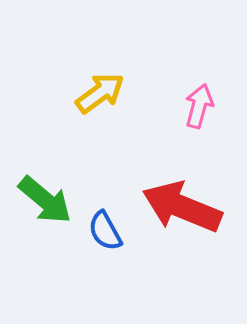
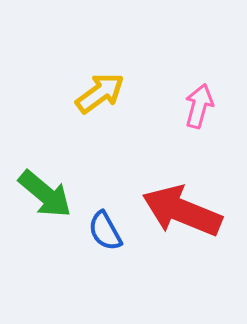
green arrow: moved 6 px up
red arrow: moved 4 px down
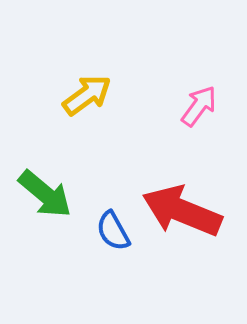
yellow arrow: moved 13 px left, 2 px down
pink arrow: rotated 21 degrees clockwise
blue semicircle: moved 8 px right
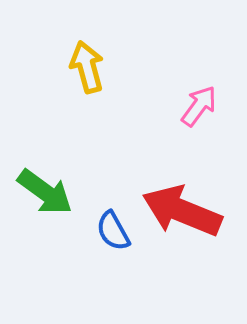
yellow arrow: moved 28 px up; rotated 69 degrees counterclockwise
green arrow: moved 2 px up; rotated 4 degrees counterclockwise
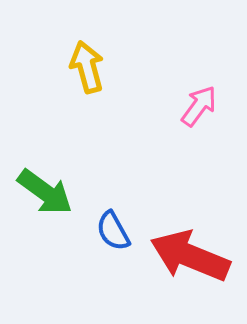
red arrow: moved 8 px right, 45 px down
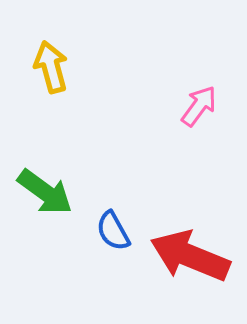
yellow arrow: moved 36 px left
